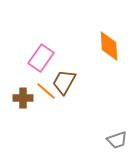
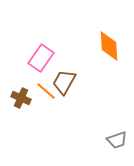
brown cross: moved 2 px left; rotated 24 degrees clockwise
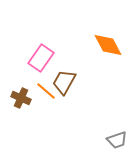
orange diamond: moved 1 px left, 1 px up; rotated 24 degrees counterclockwise
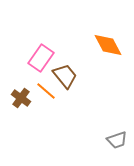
brown trapezoid: moved 1 px right, 6 px up; rotated 112 degrees clockwise
brown cross: rotated 12 degrees clockwise
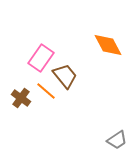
gray trapezoid: rotated 15 degrees counterclockwise
